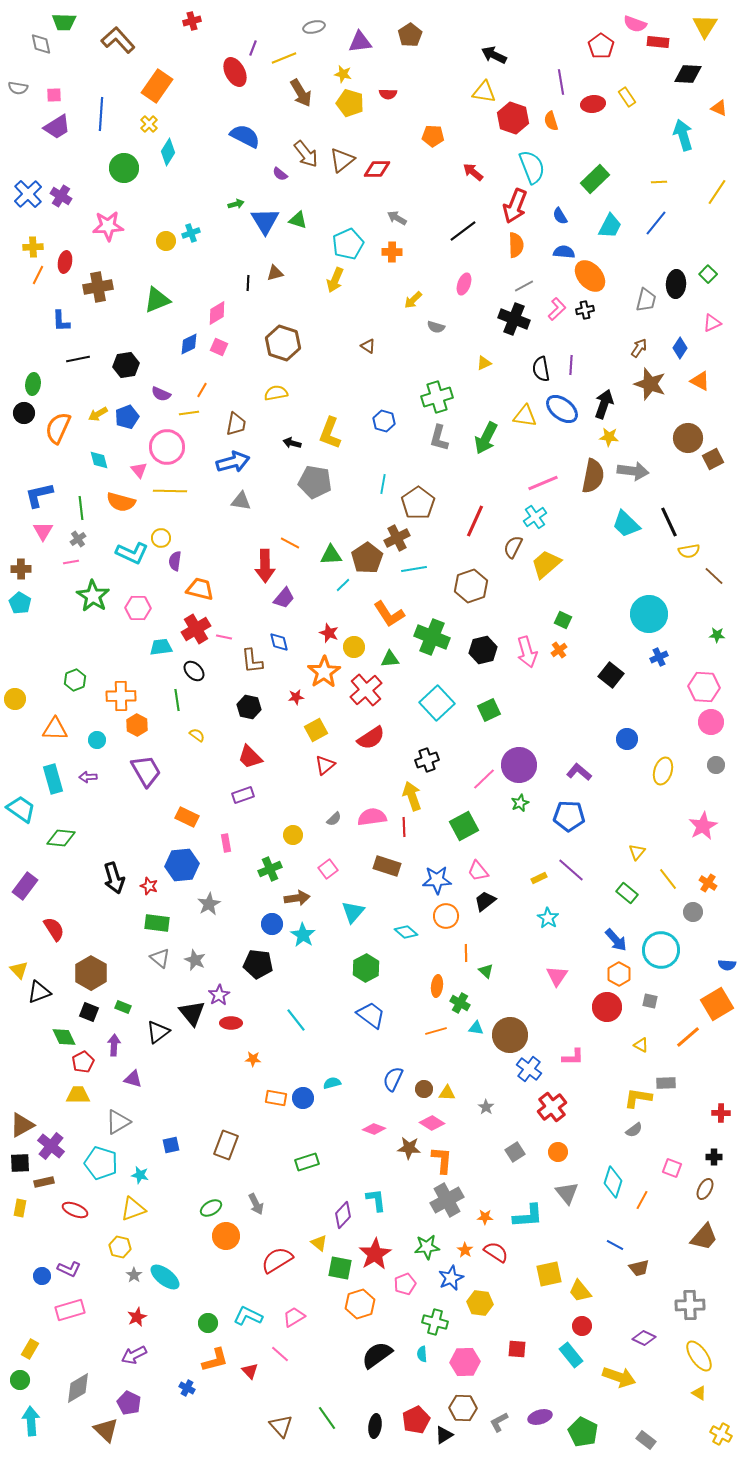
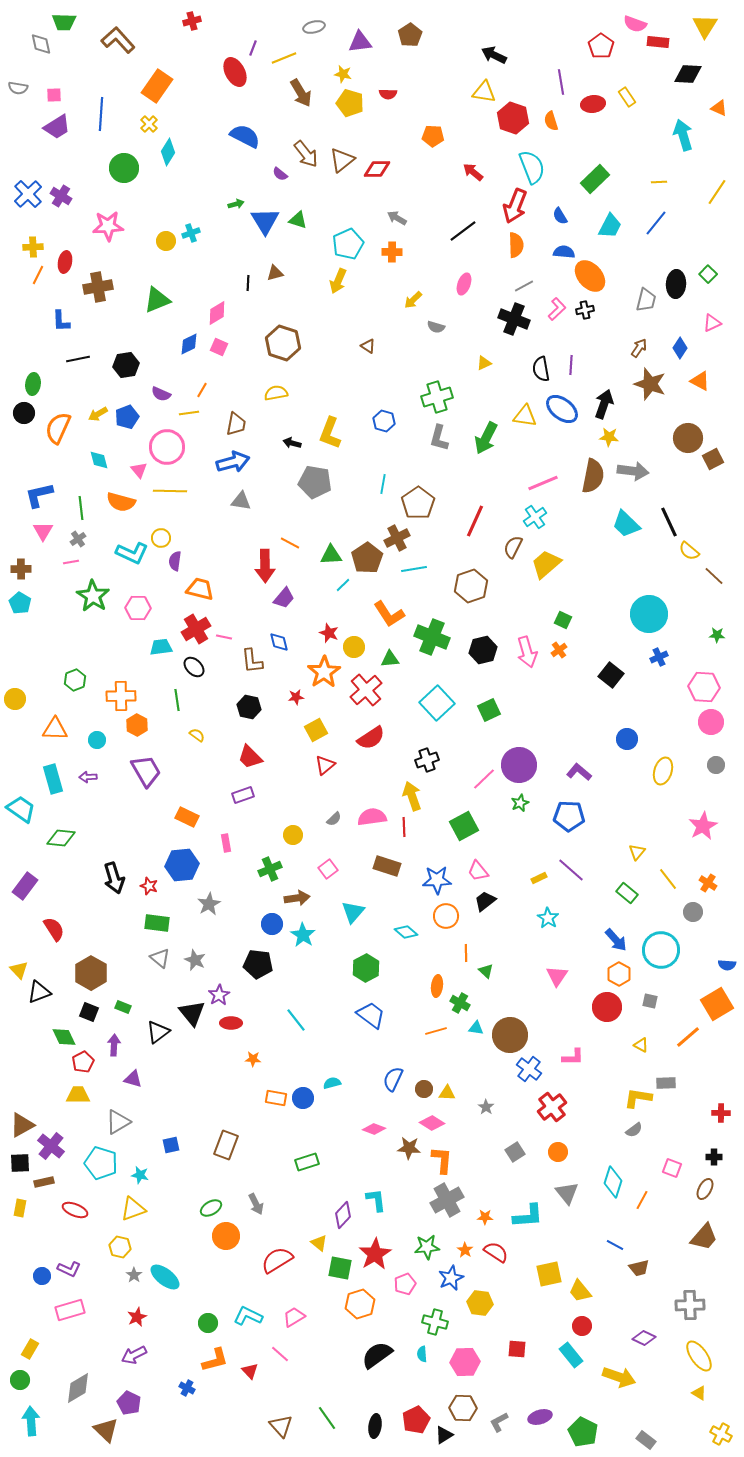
yellow arrow at (335, 280): moved 3 px right, 1 px down
yellow semicircle at (689, 551): rotated 50 degrees clockwise
black ellipse at (194, 671): moved 4 px up
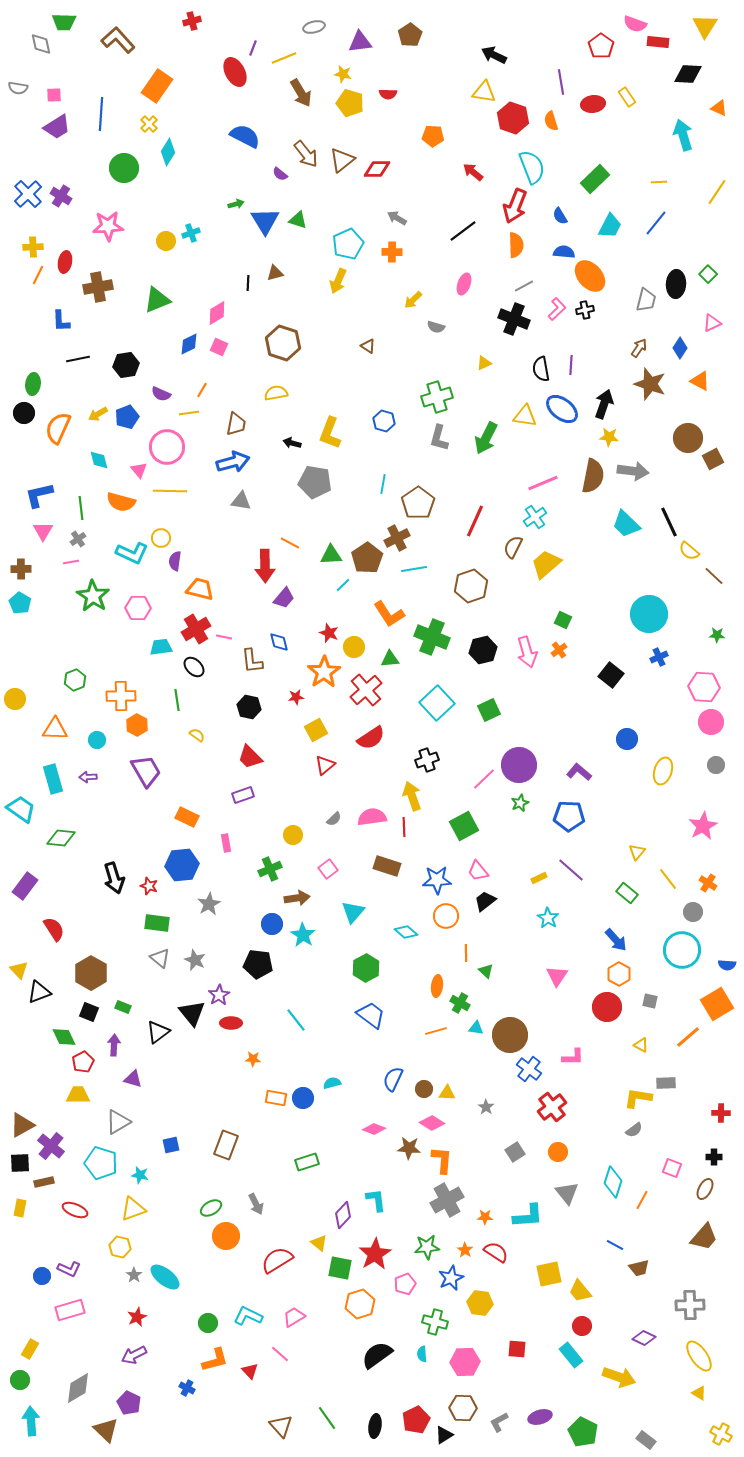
cyan circle at (661, 950): moved 21 px right
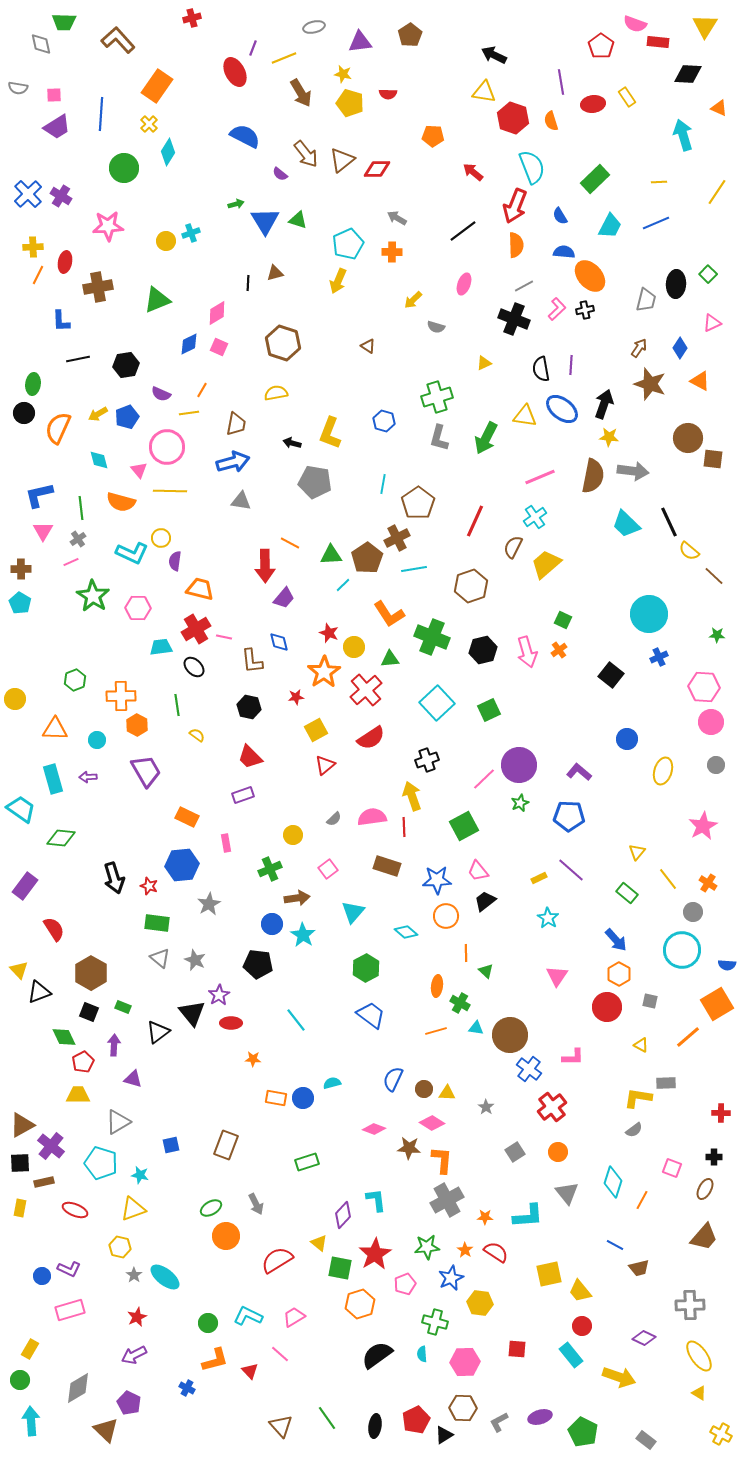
red cross at (192, 21): moved 3 px up
blue line at (656, 223): rotated 28 degrees clockwise
brown square at (713, 459): rotated 35 degrees clockwise
pink line at (543, 483): moved 3 px left, 6 px up
pink line at (71, 562): rotated 14 degrees counterclockwise
green line at (177, 700): moved 5 px down
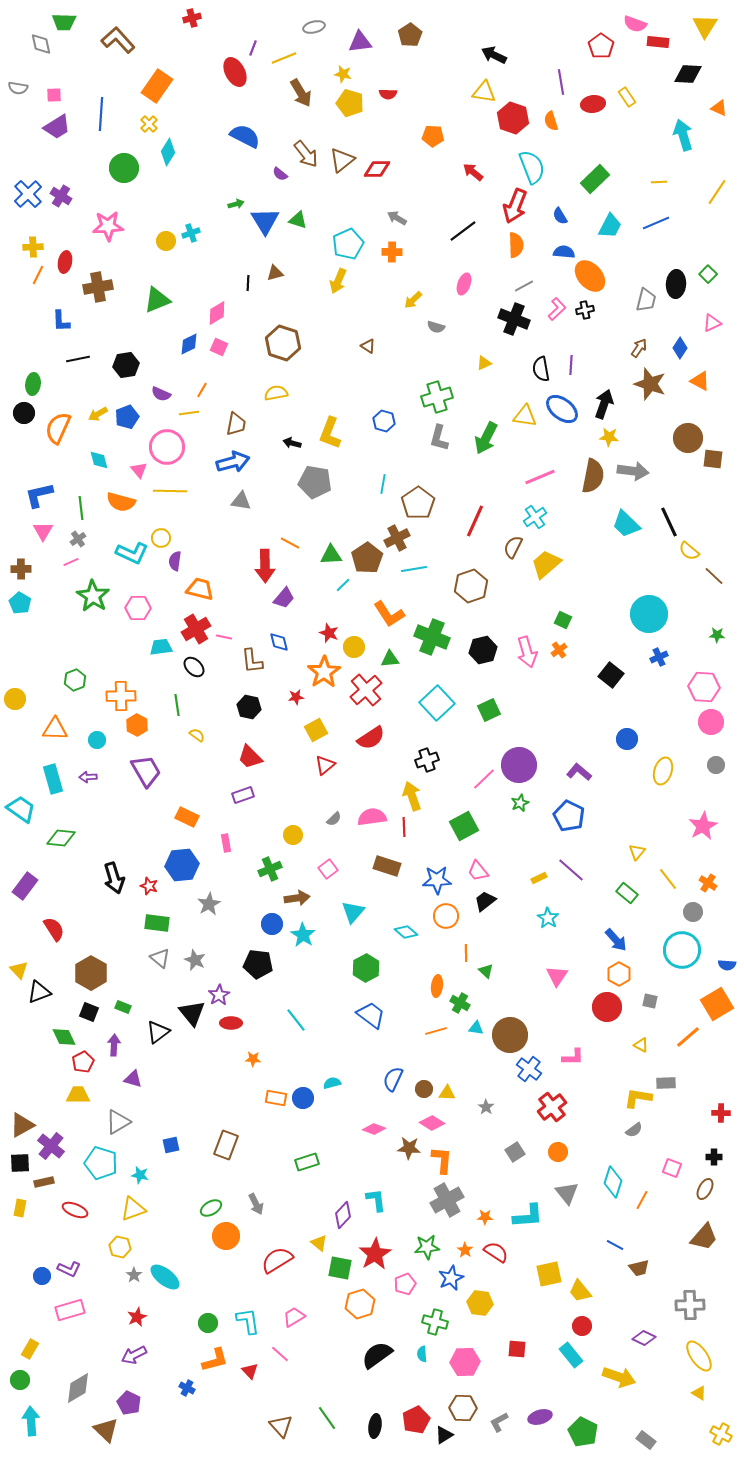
blue pentagon at (569, 816): rotated 24 degrees clockwise
cyan L-shape at (248, 1316): moved 5 px down; rotated 56 degrees clockwise
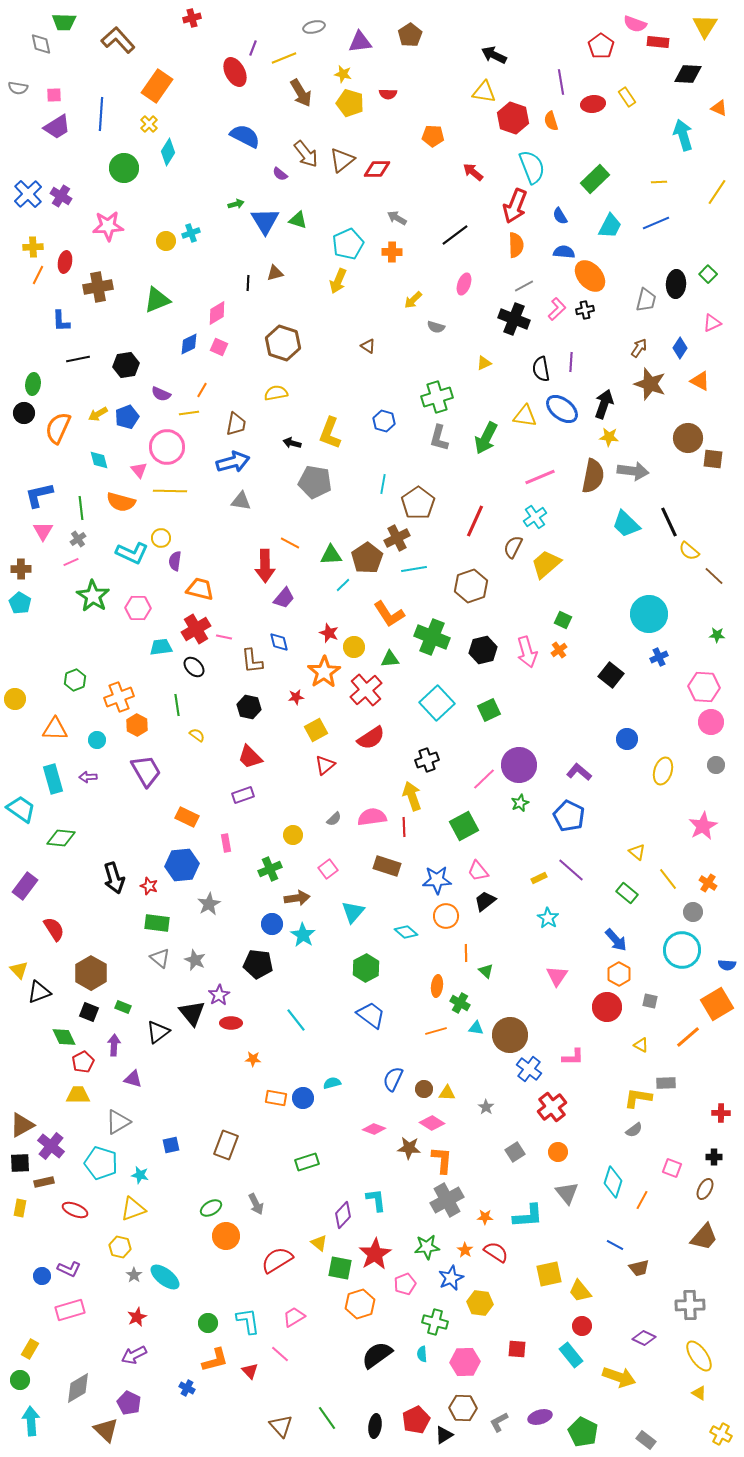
black line at (463, 231): moved 8 px left, 4 px down
purple line at (571, 365): moved 3 px up
orange cross at (121, 696): moved 2 px left, 1 px down; rotated 20 degrees counterclockwise
yellow triangle at (637, 852): rotated 30 degrees counterclockwise
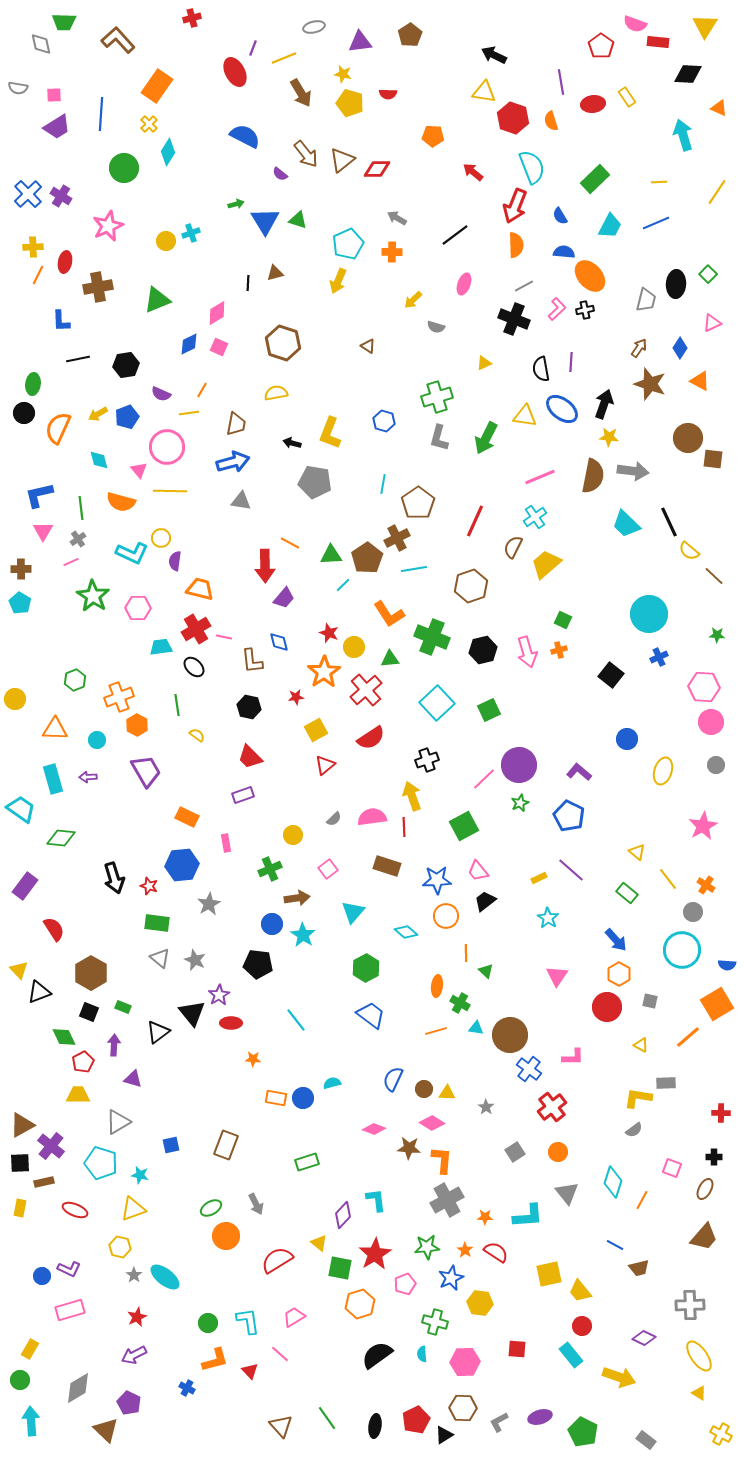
pink star at (108, 226): rotated 20 degrees counterclockwise
orange cross at (559, 650): rotated 21 degrees clockwise
orange cross at (708, 883): moved 2 px left, 2 px down
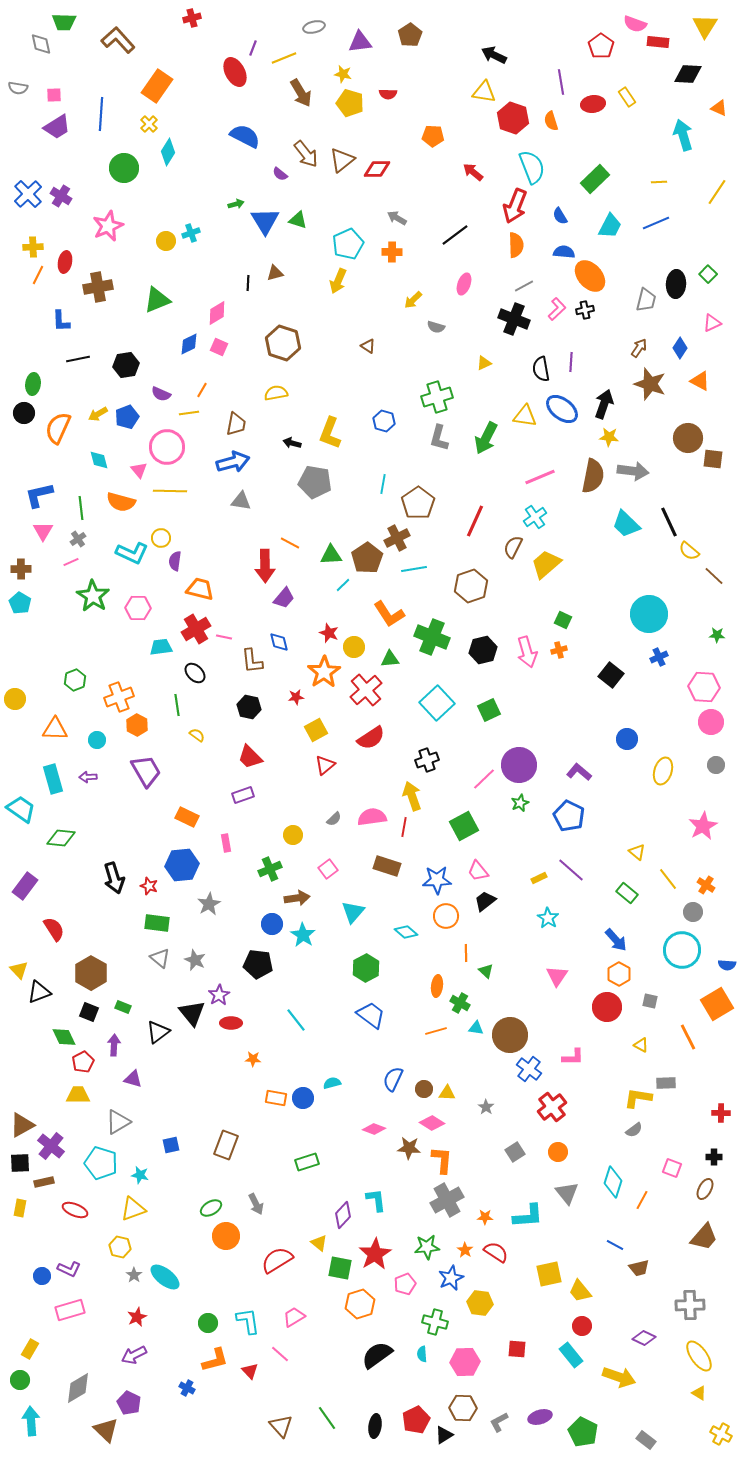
black ellipse at (194, 667): moved 1 px right, 6 px down
red line at (404, 827): rotated 12 degrees clockwise
orange line at (688, 1037): rotated 76 degrees counterclockwise
